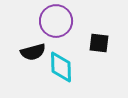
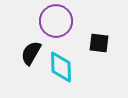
black semicircle: moved 2 px left, 1 px down; rotated 135 degrees clockwise
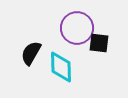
purple circle: moved 21 px right, 7 px down
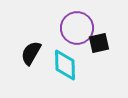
black square: rotated 20 degrees counterclockwise
cyan diamond: moved 4 px right, 2 px up
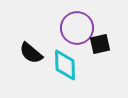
black square: moved 1 px right, 1 px down
black semicircle: rotated 80 degrees counterclockwise
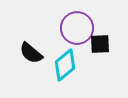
black square: rotated 10 degrees clockwise
cyan diamond: rotated 52 degrees clockwise
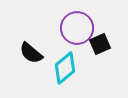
black square: rotated 20 degrees counterclockwise
cyan diamond: moved 3 px down
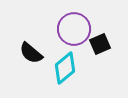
purple circle: moved 3 px left, 1 px down
